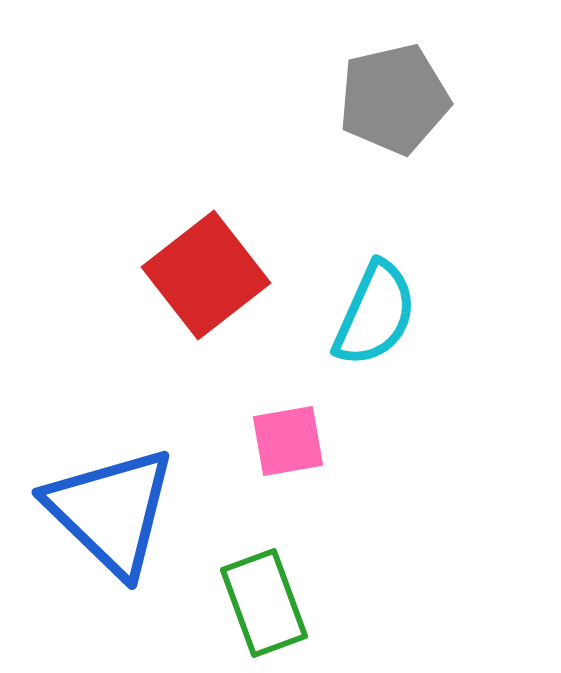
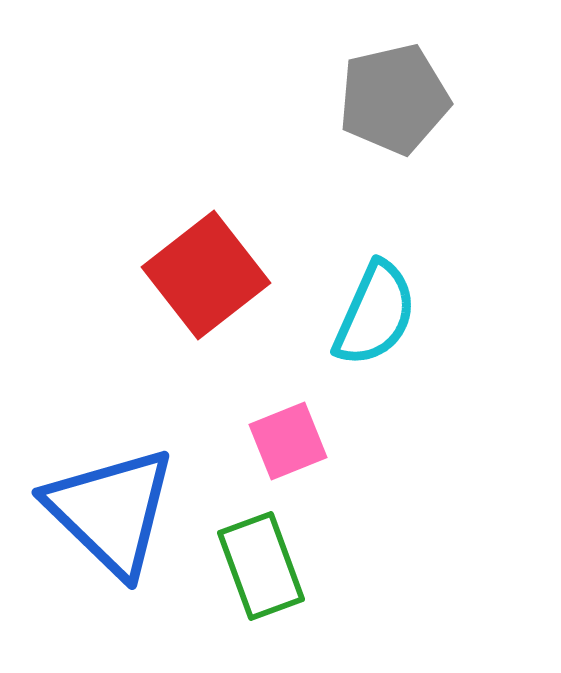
pink square: rotated 12 degrees counterclockwise
green rectangle: moved 3 px left, 37 px up
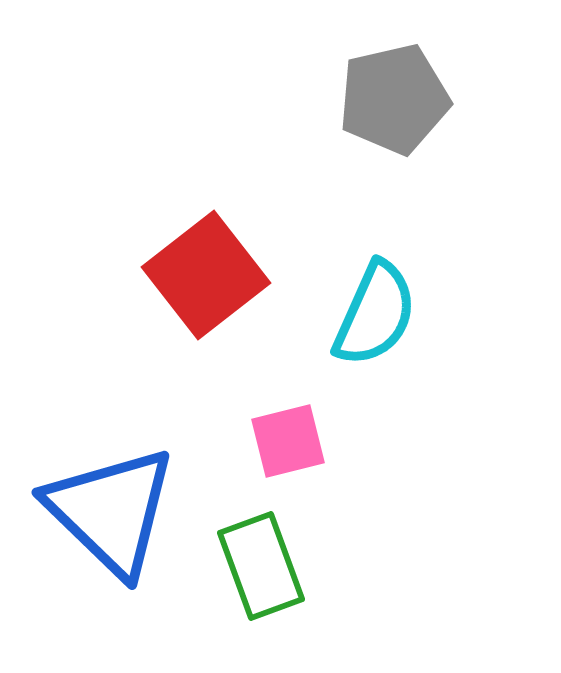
pink square: rotated 8 degrees clockwise
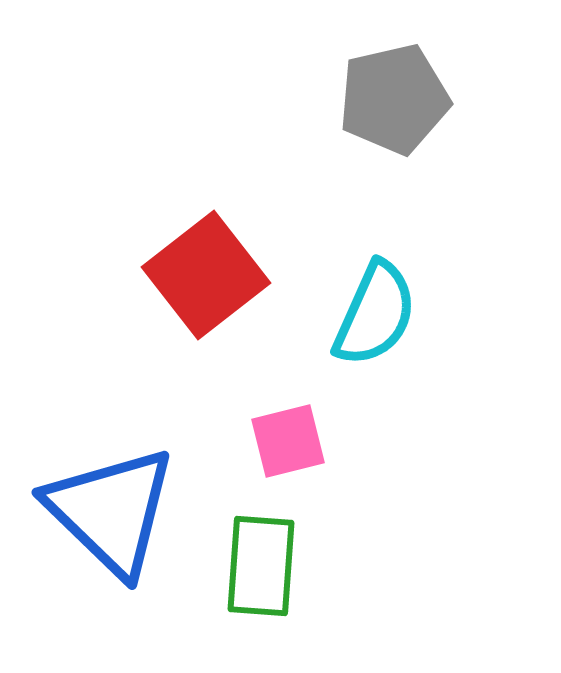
green rectangle: rotated 24 degrees clockwise
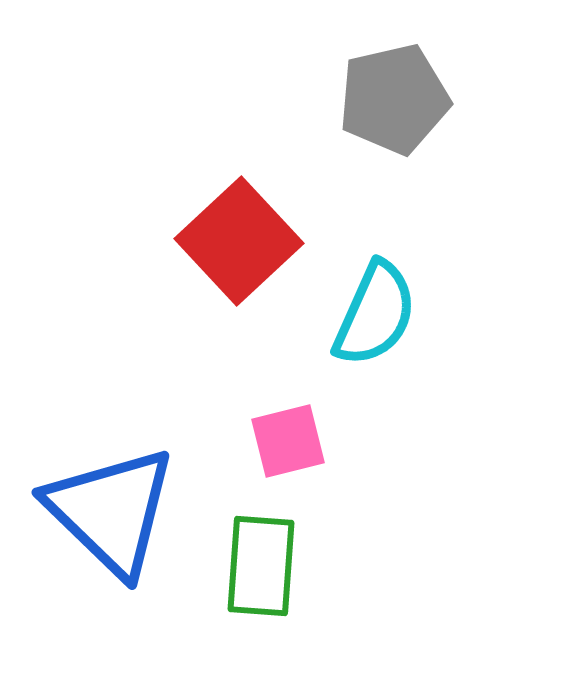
red square: moved 33 px right, 34 px up; rotated 5 degrees counterclockwise
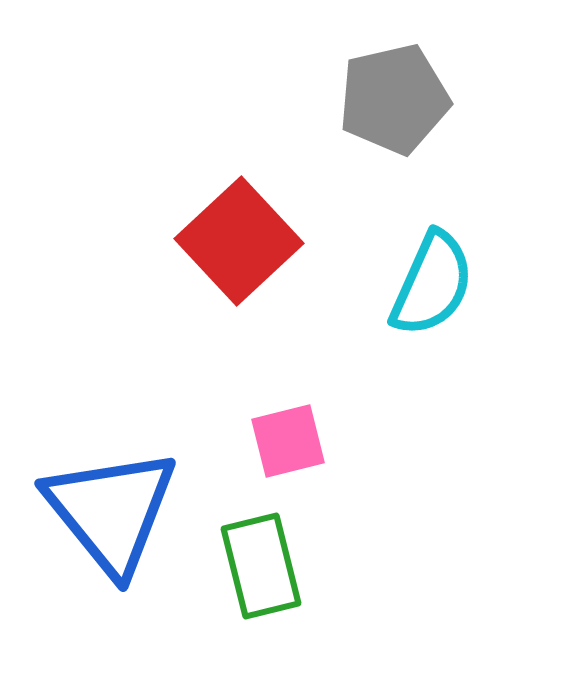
cyan semicircle: moved 57 px right, 30 px up
blue triangle: rotated 7 degrees clockwise
green rectangle: rotated 18 degrees counterclockwise
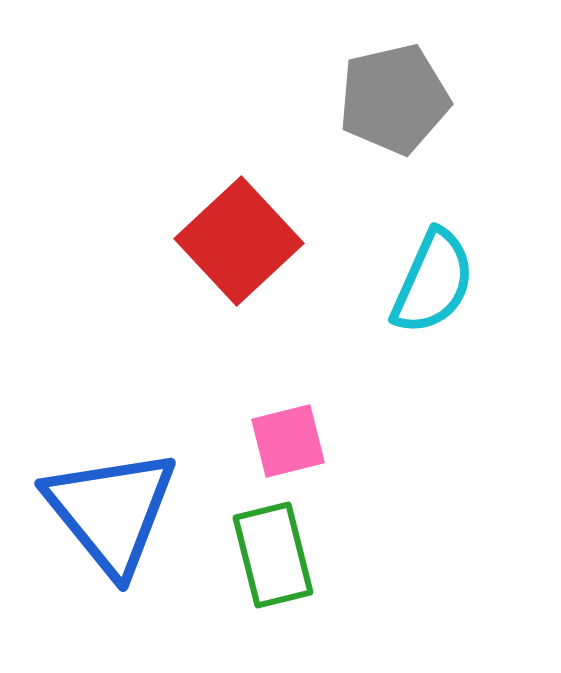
cyan semicircle: moved 1 px right, 2 px up
green rectangle: moved 12 px right, 11 px up
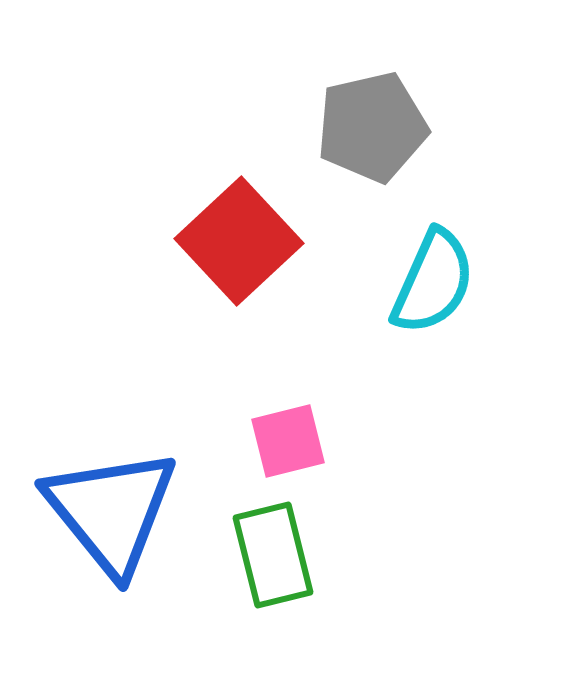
gray pentagon: moved 22 px left, 28 px down
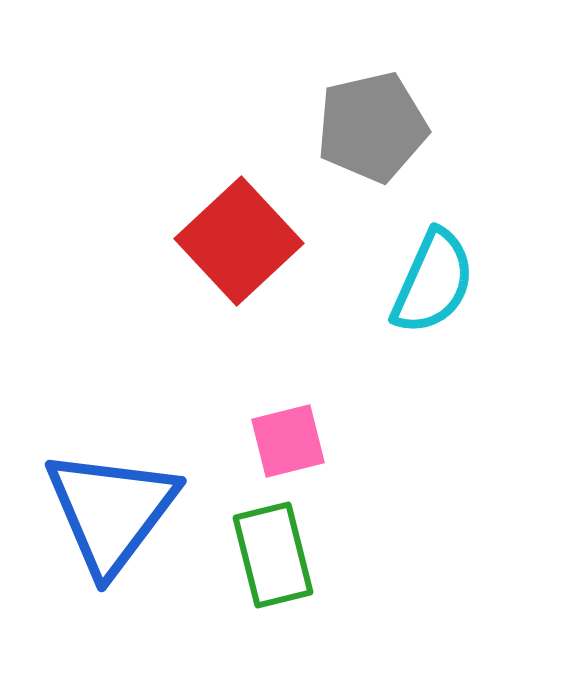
blue triangle: rotated 16 degrees clockwise
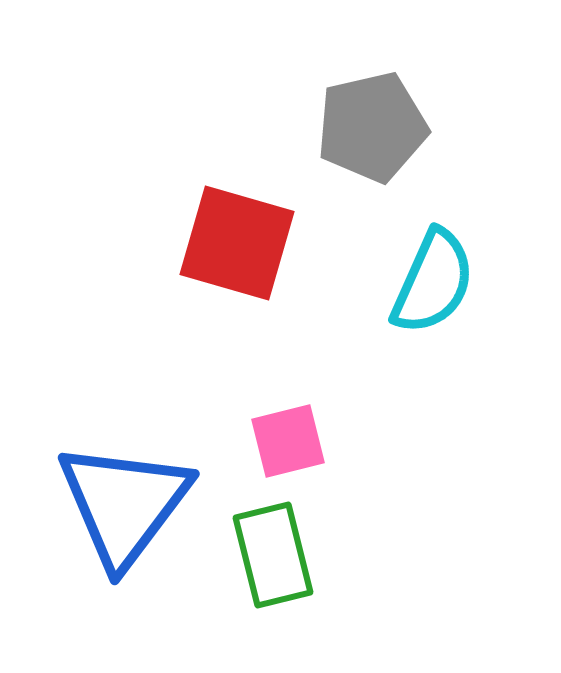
red square: moved 2 px left, 2 px down; rotated 31 degrees counterclockwise
blue triangle: moved 13 px right, 7 px up
